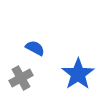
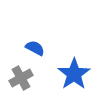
blue star: moved 4 px left
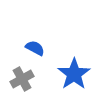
gray cross: moved 1 px right, 1 px down
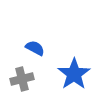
gray cross: rotated 15 degrees clockwise
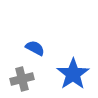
blue star: moved 1 px left
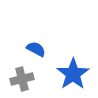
blue semicircle: moved 1 px right, 1 px down
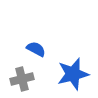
blue star: rotated 20 degrees clockwise
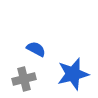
gray cross: moved 2 px right
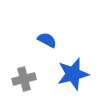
blue semicircle: moved 11 px right, 9 px up
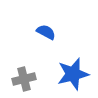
blue semicircle: moved 1 px left, 8 px up
